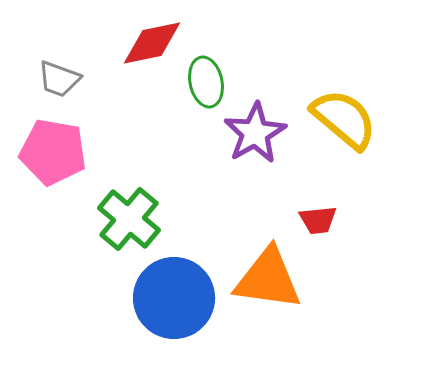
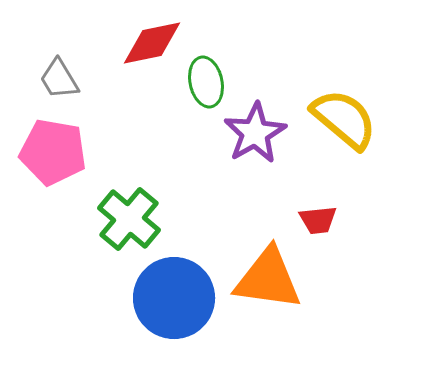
gray trapezoid: rotated 39 degrees clockwise
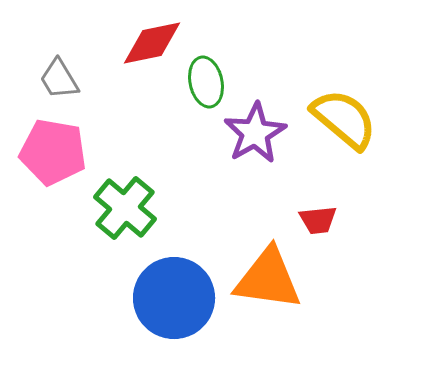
green cross: moved 4 px left, 11 px up
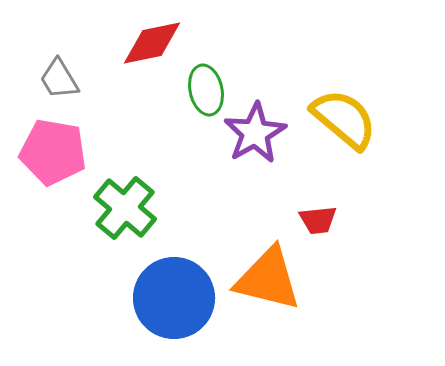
green ellipse: moved 8 px down
orange triangle: rotated 6 degrees clockwise
